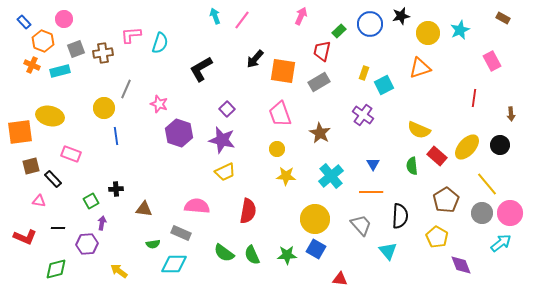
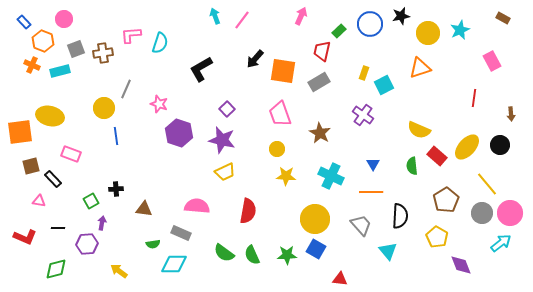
cyan cross at (331, 176): rotated 25 degrees counterclockwise
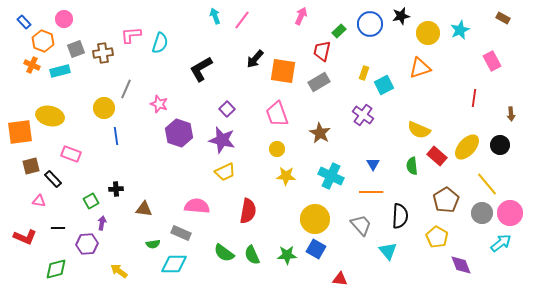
pink trapezoid at (280, 114): moved 3 px left
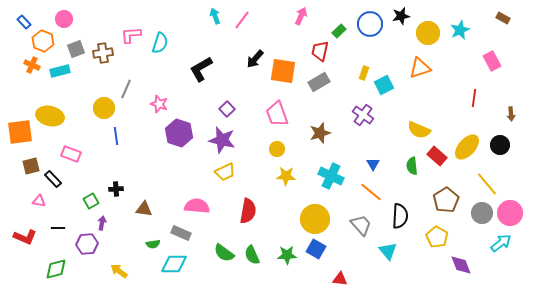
red trapezoid at (322, 51): moved 2 px left
brown star at (320, 133): rotated 25 degrees clockwise
orange line at (371, 192): rotated 40 degrees clockwise
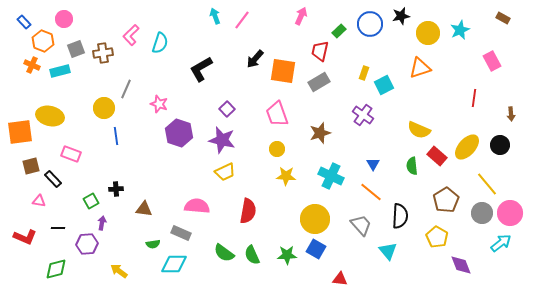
pink L-shape at (131, 35): rotated 40 degrees counterclockwise
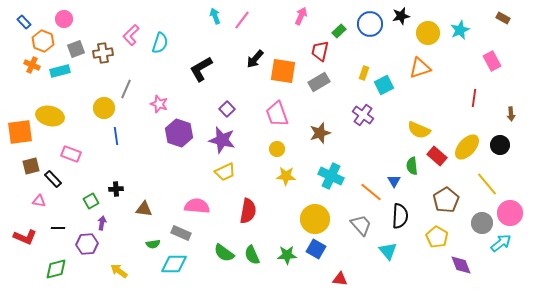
blue triangle at (373, 164): moved 21 px right, 17 px down
gray circle at (482, 213): moved 10 px down
